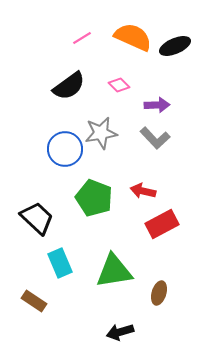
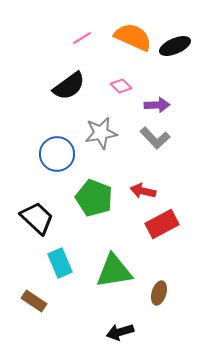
pink diamond: moved 2 px right, 1 px down
blue circle: moved 8 px left, 5 px down
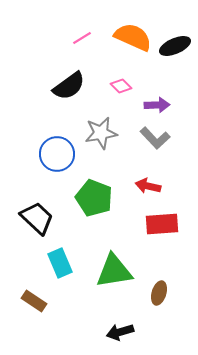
red arrow: moved 5 px right, 5 px up
red rectangle: rotated 24 degrees clockwise
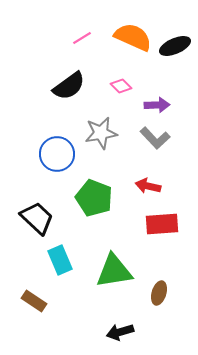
cyan rectangle: moved 3 px up
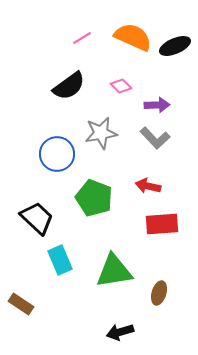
brown rectangle: moved 13 px left, 3 px down
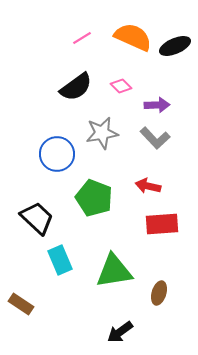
black semicircle: moved 7 px right, 1 px down
gray star: moved 1 px right
black arrow: rotated 20 degrees counterclockwise
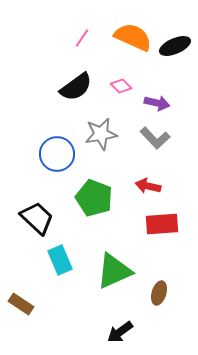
pink line: rotated 24 degrees counterclockwise
purple arrow: moved 2 px up; rotated 15 degrees clockwise
gray star: moved 1 px left, 1 px down
green triangle: rotated 15 degrees counterclockwise
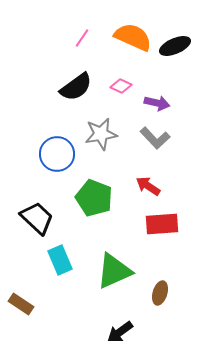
pink diamond: rotated 20 degrees counterclockwise
red arrow: rotated 20 degrees clockwise
brown ellipse: moved 1 px right
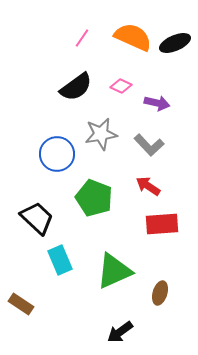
black ellipse: moved 3 px up
gray L-shape: moved 6 px left, 7 px down
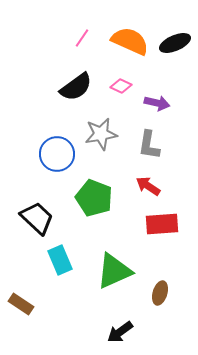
orange semicircle: moved 3 px left, 4 px down
gray L-shape: rotated 52 degrees clockwise
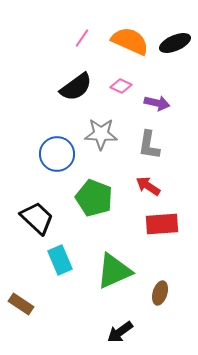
gray star: rotated 12 degrees clockwise
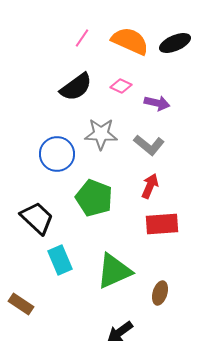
gray L-shape: rotated 60 degrees counterclockwise
red arrow: moved 2 px right; rotated 80 degrees clockwise
